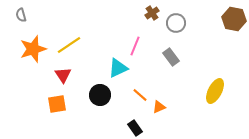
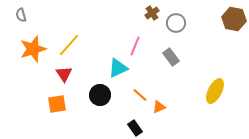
yellow line: rotated 15 degrees counterclockwise
red triangle: moved 1 px right, 1 px up
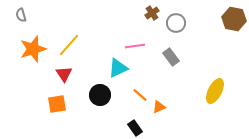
pink line: rotated 60 degrees clockwise
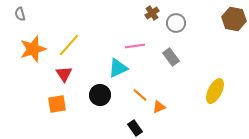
gray semicircle: moved 1 px left, 1 px up
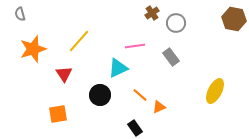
yellow line: moved 10 px right, 4 px up
orange square: moved 1 px right, 10 px down
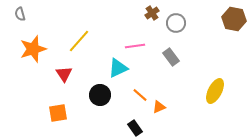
orange square: moved 1 px up
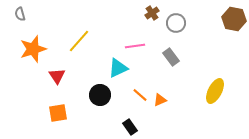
red triangle: moved 7 px left, 2 px down
orange triangle: moved 1 px right, 7 px up
black rectangle: moved 5 px left, 1 px up
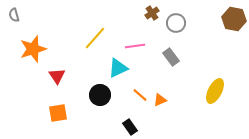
gray semicircle: moved 6 px left, 1 px down
yellow line: moved 16 px right, 3 px up
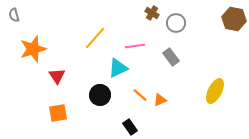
brown cross: rotated 24 degrees counterclockwise
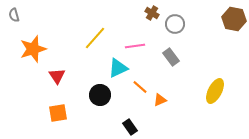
gray circle: moved 1 px left, 1 px down
orange line: moved 8 px up
